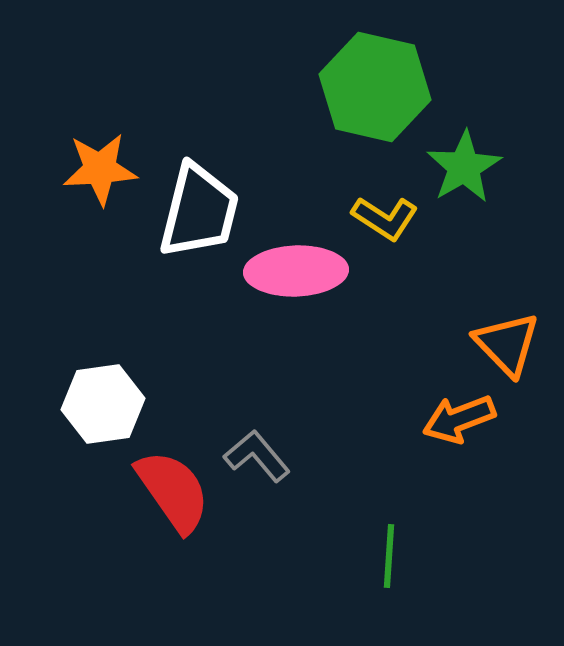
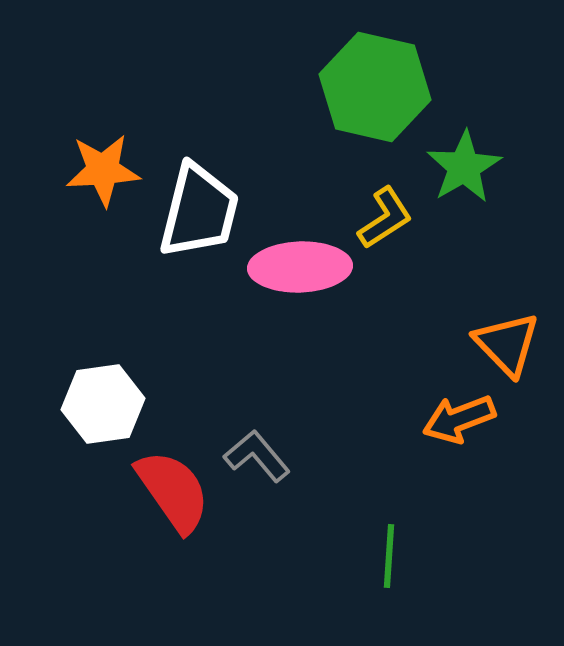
orange star: moved 3 px right, 1 px down
yellow L-shape: rotated 66 degrees counterclockwise
pink ellipse: moved 4 px right, 4 px up
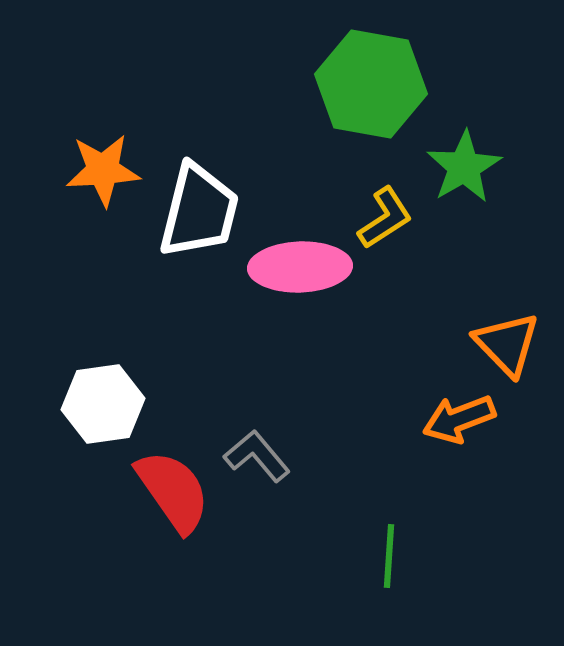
green hexagon: moved 4 px left, 3 px up; rotated 3 degrees counterclockwise
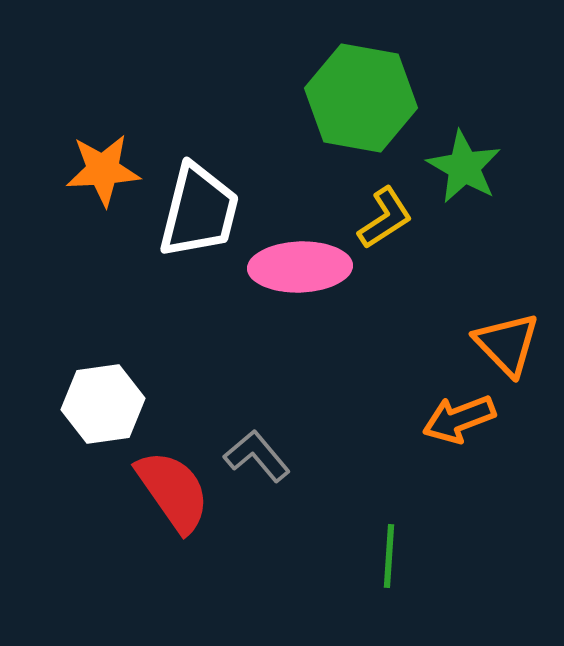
green hexagon: moved 10 px left, 14 px down
green star: rotated 12 degrees counterclockwise
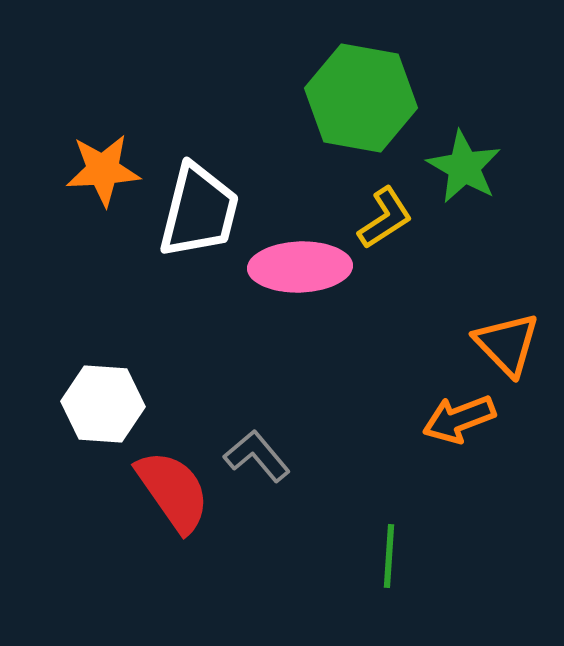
white hexagon: rotated 12 degrees clockwise
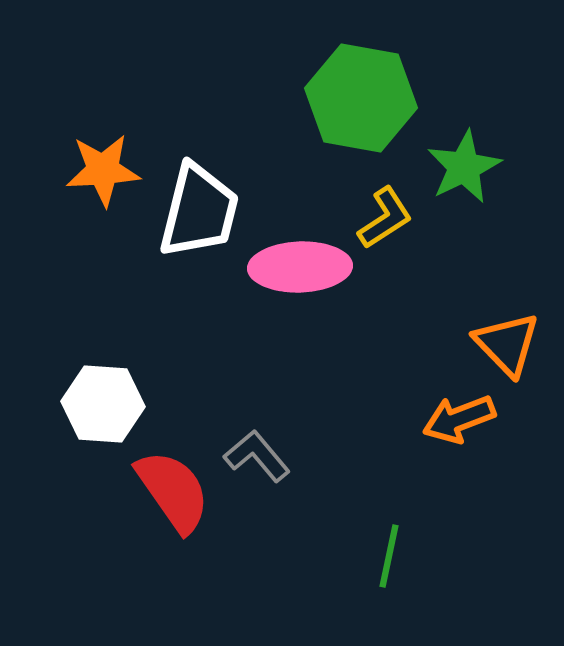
green star: rotated 16 degrees clockwise
green line: rotated 8 degrees clockwise
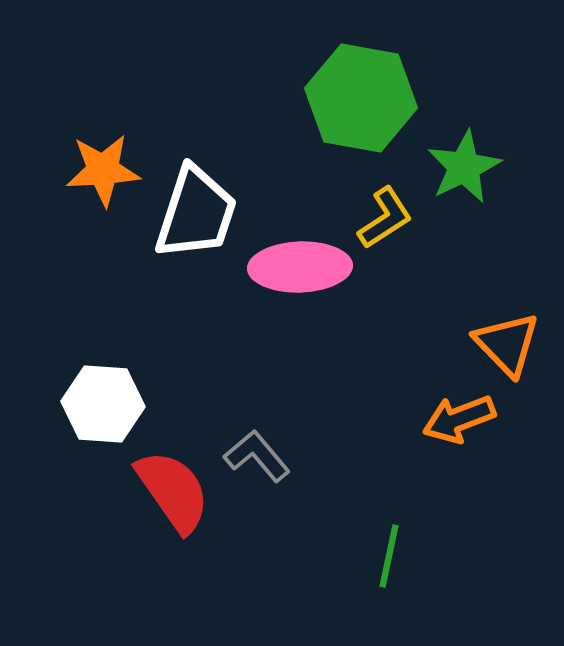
white trapezoid: moved 3 px left, 2 px down; rotated 4 degrees clockwise
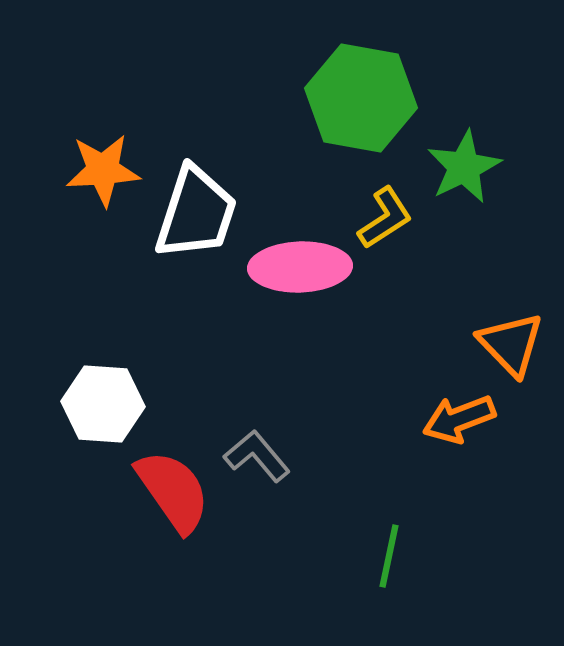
orange triangle: moved 4 px right
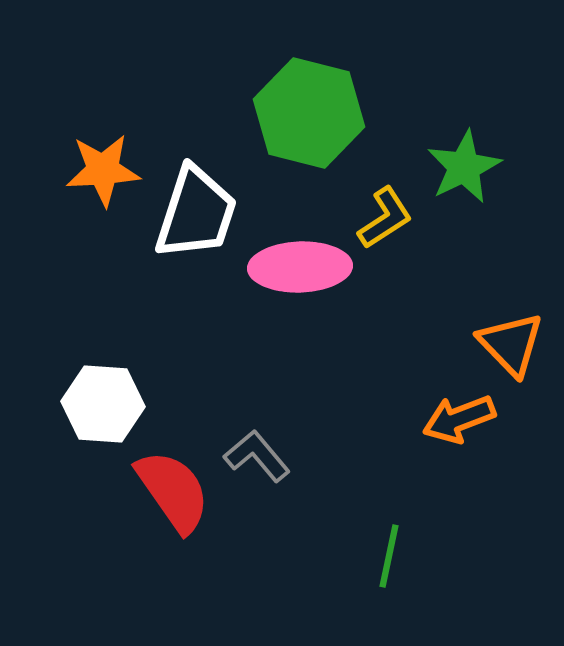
green hexagon: moved 52 px left, 15 px down; rotated 4 degrees clockwise
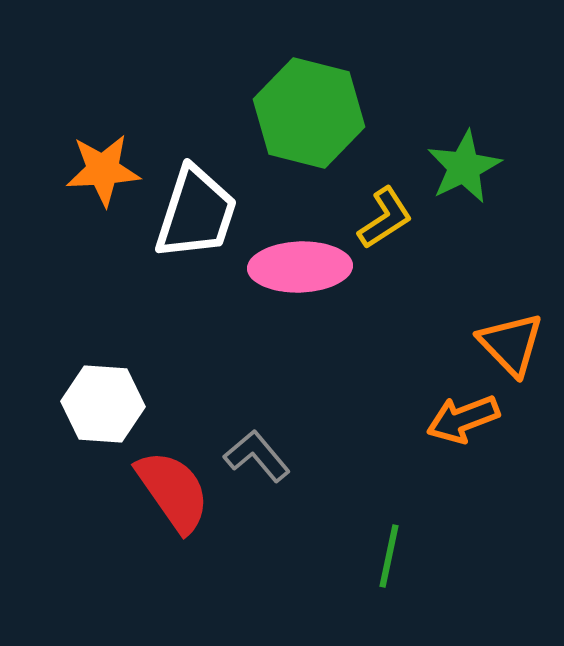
orange arrow: moved 4 px right
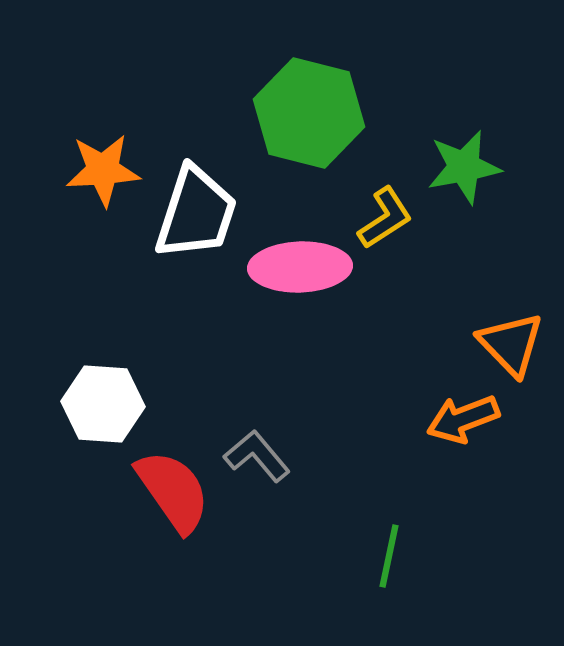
green star: rotated 16 degrees clockwise
